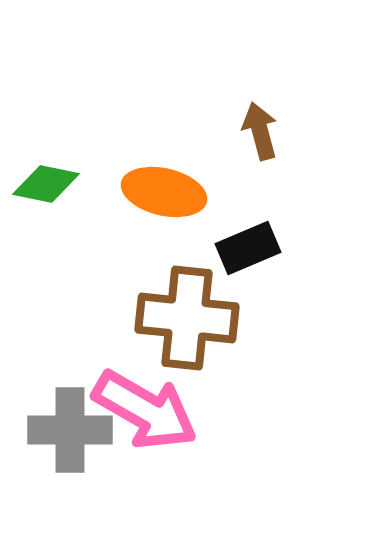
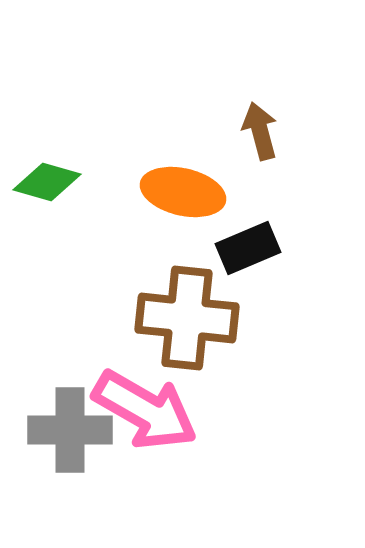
green diamond: moved 1 px right, 2 px up; rotated 4 degrees clockwise
orange ellipse: moved 19 px right
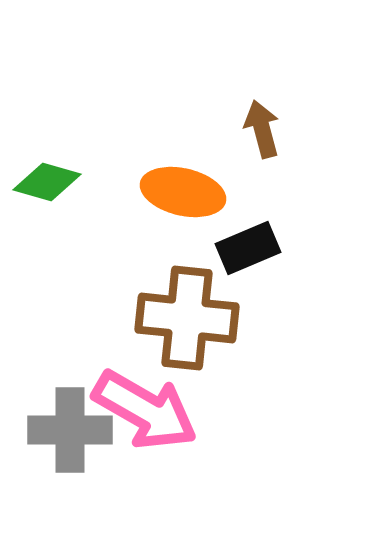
brown arrow: moved 2 px right, 2 px up
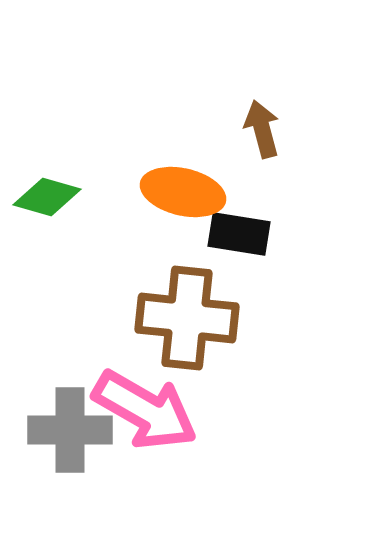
green diamond: moved 15 px down
black rectangle: moved 9 px left, 14 px up; rotated 32 degrees clockwise
